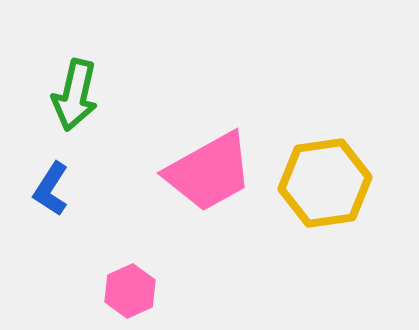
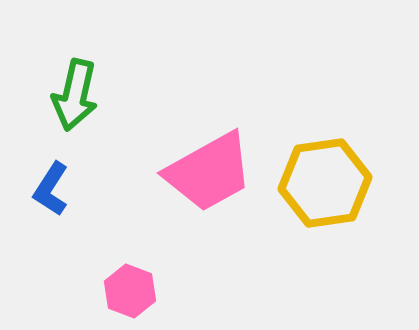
pink hexagon: rotated 15 degrees counterclockwise
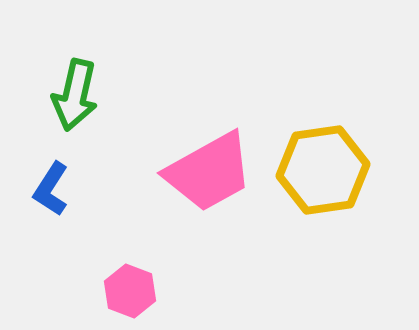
yellow hexagon: moved 2 px left, 13 px up
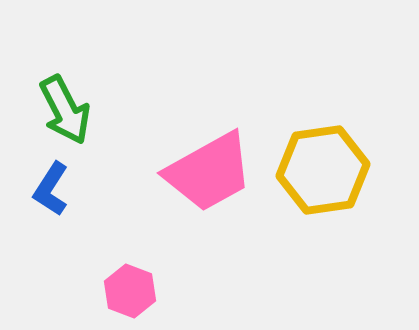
green arrow: moved 10 px left, 15 px down; rotated 40 degrees counterclockwise
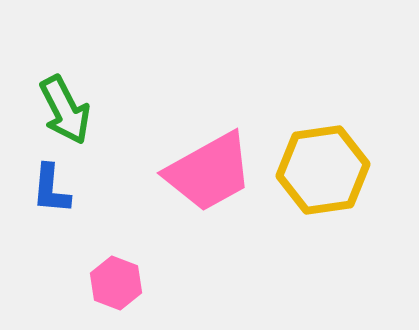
blue L-shape: rotated 28 degrees counterclockwise
pink hexagon: moved 14 px left, 8 px up
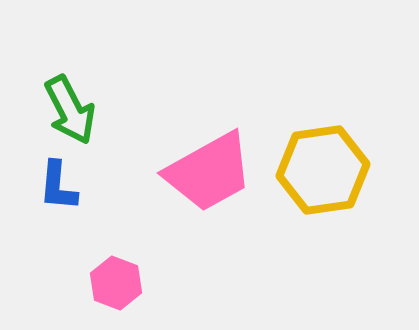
green arrow: moved 5 px right
blue L-shape: moved 7 px right, 3 px up
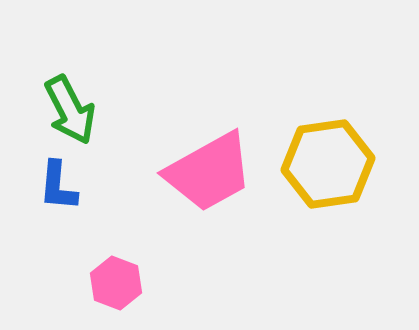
yellow hexagon: moved 5 px right, 6 px up
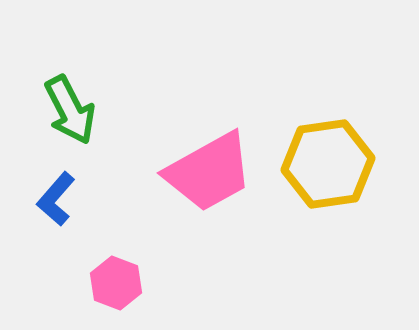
blue L-shape: moved 2 px left, 13 px down; rotated 36 degrees clockwise
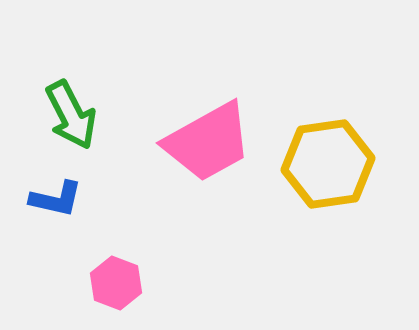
green arrow: moved 1 px right, 5 px down
pink trapezoid: moved 1 px left, 30 px up
blue L-shape: rotated 118 degrees counterclockwise
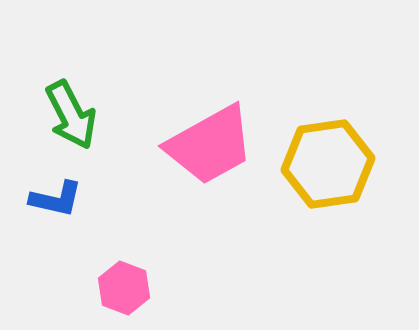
pink trapezoid: moved 2 px right, 3 px down
pink hexagon: moved 8 px right, 5 px down
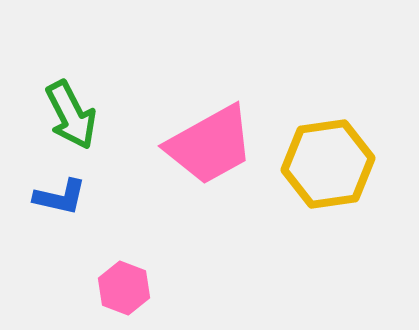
blue L-shape: moved 4 px right, 2 px up
